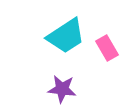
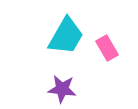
cyan trapezoid: rotated 27 degrees counterclockwise
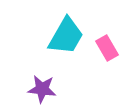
purple star: moved 20 px left
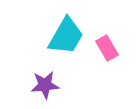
purple star: moved 3 px right, 4 px up; rotated 12 degrees counterclockwise
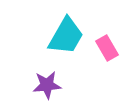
purple star: moved 2 px right
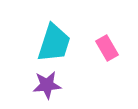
cyan trapezoid: moved 12 px left, 7 px down; rotated 12 degrees counterclockwise
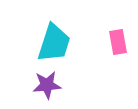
pink rectangle: moved 11 px right, 6 px up; rotated 20 degrees clockwise
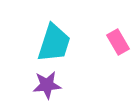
pink rectangle: rotated 20 degrees counterclockwise
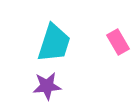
purple star: moved 1 px down
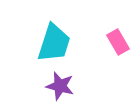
purple star: moved 13 px right; rotated 20 degrees clockwise
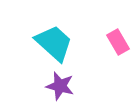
cyan trapezoid: rotated 66 degrees counterclockwise
